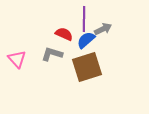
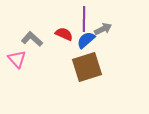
gray L-shape: moved 20 px left, 15 px up; rotated 25 degrees clockwise
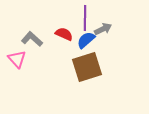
purple line: moved 1 px right, 1 px up
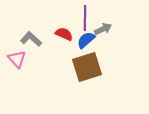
gray L-shape: moved 1 px left
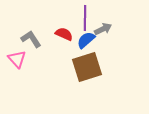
gray L-shape: rotated 15 degrees clockwise
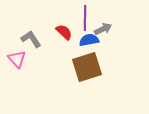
red semicircle: moved 2 px up; rotated 18 degrees clockwise
blue semicircle: moved 3 px right; rotated 30 degrees clockwise
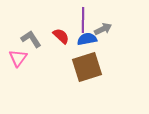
purple line: moved 2 px left, 2 px down
red semicircle: moved 3 px left, 4 px down
blue semicircle: moved 2 px left, 1 px up
pink triangle: moved 1 px right, 1 px up; rotated 18 degrees clockwise
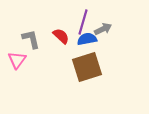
purple line: moved 2 px down; rotated 15 degrees clockwise
gray L-shape: rotated 20 degrees clockwise
pink triangle: moved 1 px left, 2 px down
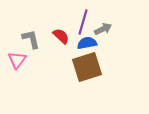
blue semicircle: moved 4 px down
